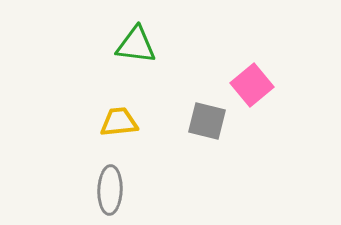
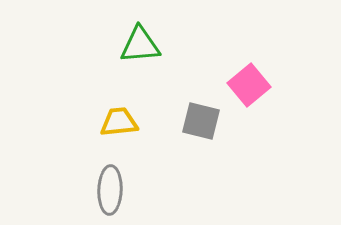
green triangle: moved 4 px right; rotated 12 degrees counterclockwise
pink square: moved 3 px left
gray square: moved 6 px left
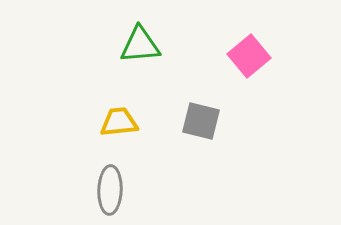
pink square: moved 29 px up
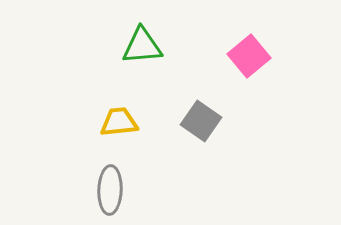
green triangle: moved 2 px right, 1 px down
gray square: rotated 21 degrees clockwise
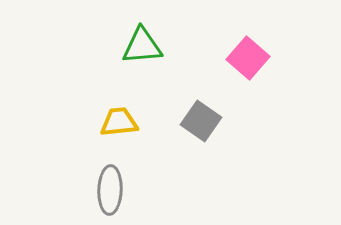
pink square: moved 1 px left, 2 px down; rotated 9 degrees counterclockwise
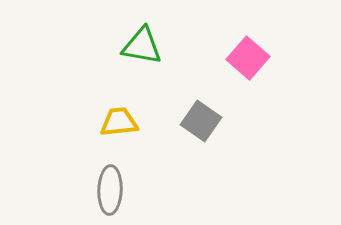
green triangle: rotated 15 degrees clockwise
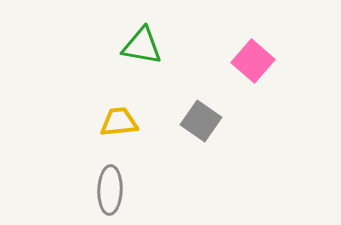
pink square: moved 5 px right, 3 px down
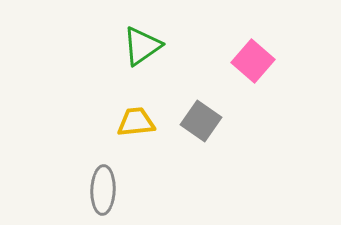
green triangle: rotated 45 degrees counterclockwise
yellow trapezoid: moved 17 px right
gray ellipse: moved 7 px left
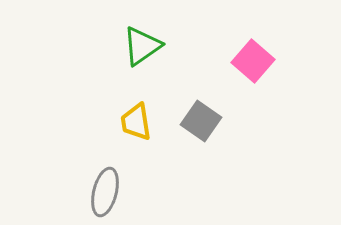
yellow trapezoid: rotated 93 degrees counterclockwise
gray ellipse: moved 2 px right, 2 px down; rotated 12 degrees clockwise
